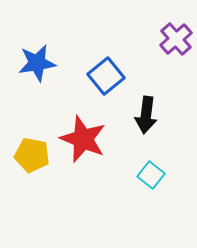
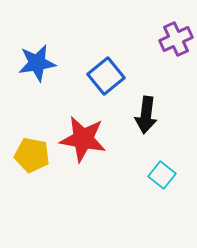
purple cross: rotated 16 degrees clockwise
red star: rotated 12 degrees counterclockwise
cyan square: moved 11 px right
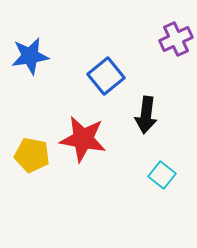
blue star: moved 7 px left, 7 px up
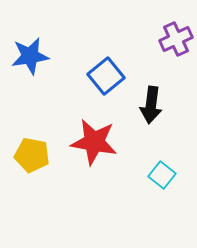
black arrow: moved 5 px right, 10 px up
red star: moved 11 px right, 3 px down
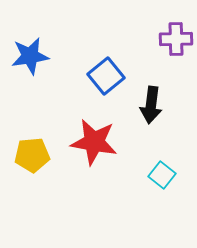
purple cross: rotated 24 degrees clockwise
yellow pentagon: rotated 16 degrees counterclockwise
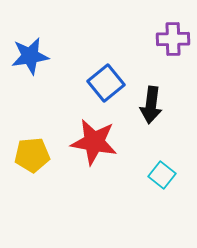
purple cross: moved 3 px left
blue square: moved 7 px down
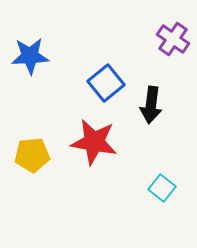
purple cross: rotated 36 degrees clockwise
blue star: rotated 6 degrees clockwise
cyan square: moved 13 px down
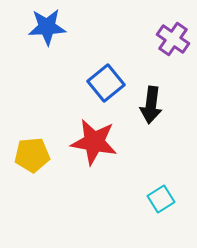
blue star: moved 17 px right, 29 px up
cyan square: moved 1 px left, 11 px down; rotated 20 degrees clockwise
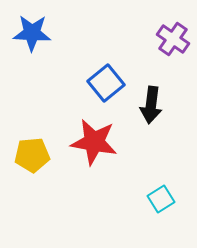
blue star: moved 15 px left, 6 px down; rotated 6 degrees clockwise
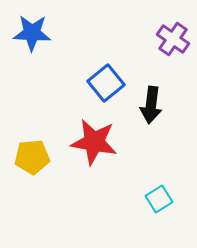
yellow pentagon: moved 2 px down
cyan square: moved 2 px left
